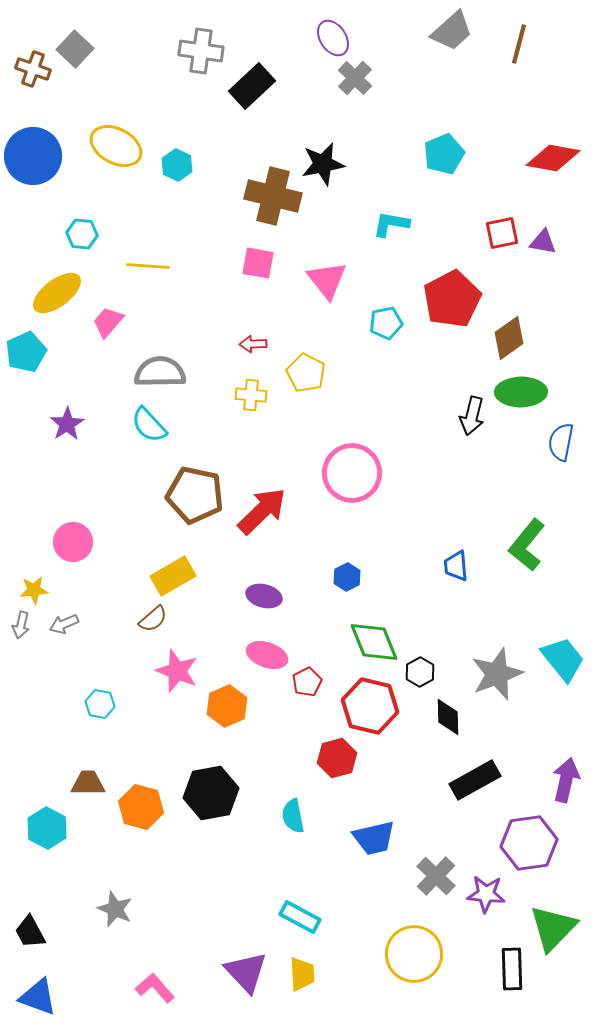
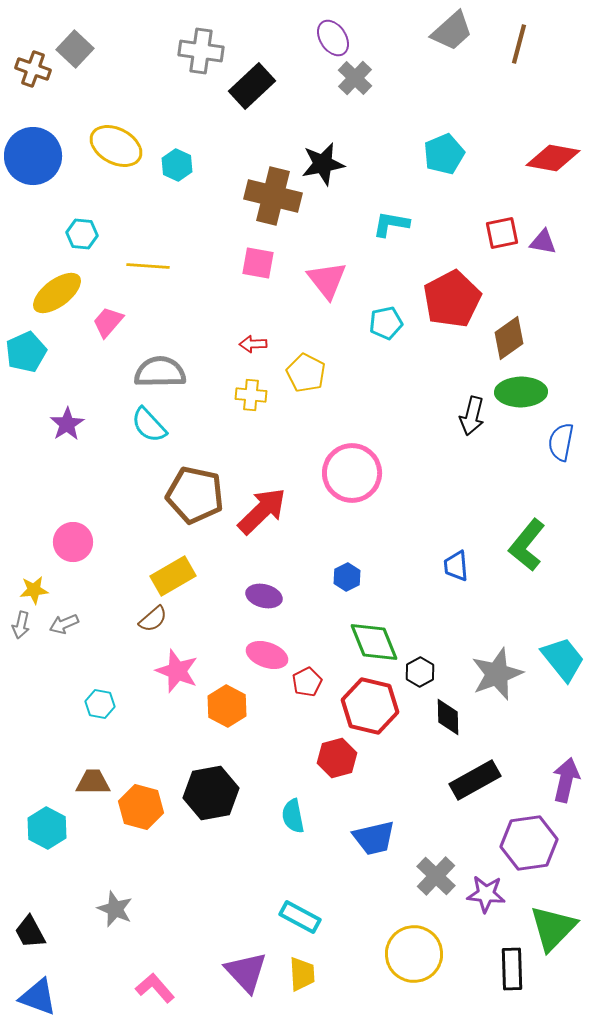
orange hexagon at (227, 706): rotated 9 degrees counterclockwise
brown trapezoid at (88, 783): moved 5 px right, 1 px up
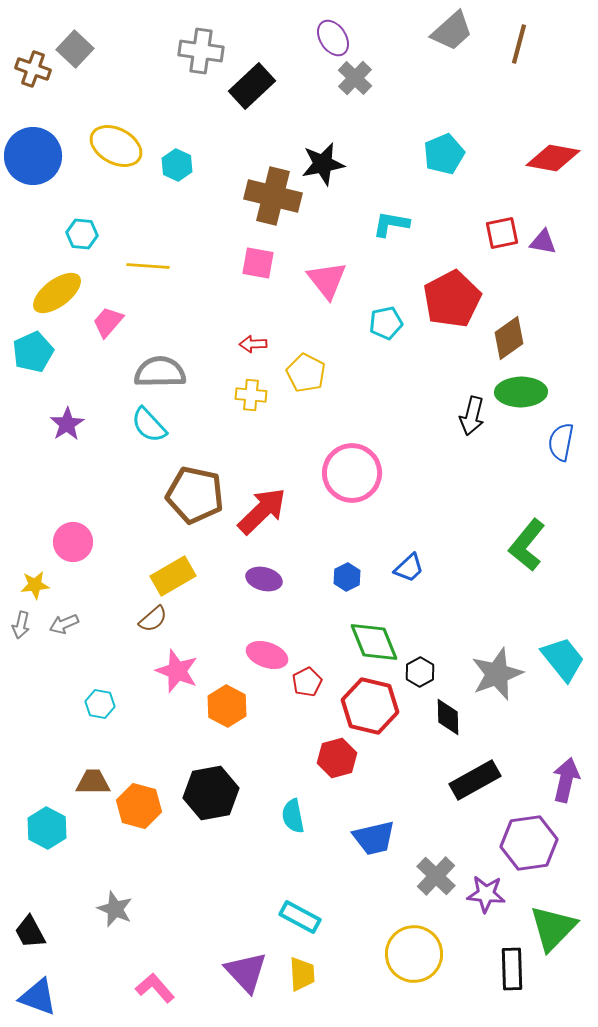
cyan pentagon at (26, 352): moved 7 px right
blue trapezoid at (456, 566): moved 47 px left, 2 px down; rotated 128 degrees counterclockwise
yellow star at (34, 590): moved 1 px right, 5 px up
purple ellipse at (264, 596): moved 17 px up
orange hexagon at (141, 807): moved 2 px left, 1 px up
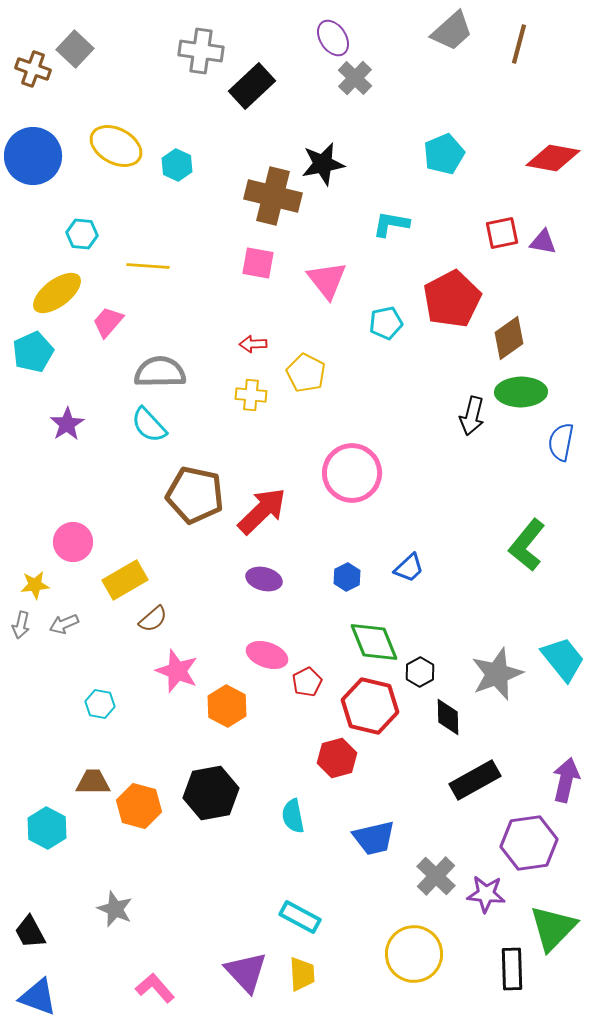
yellow rectangle at (173, 576): moved 48 px left, 4 px down
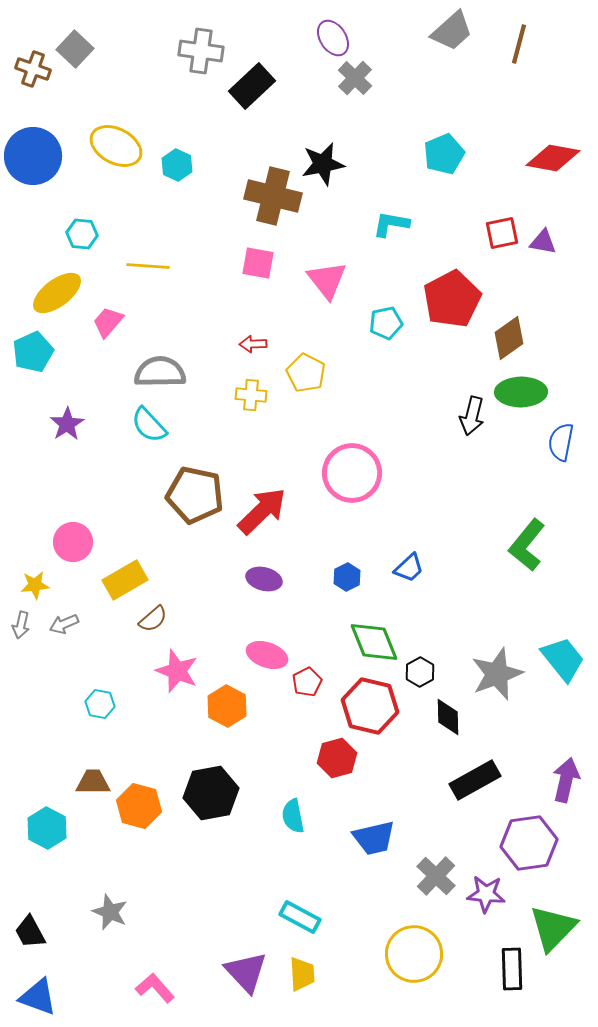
gray star at (115, 909): moved 5 px left, 3 px down
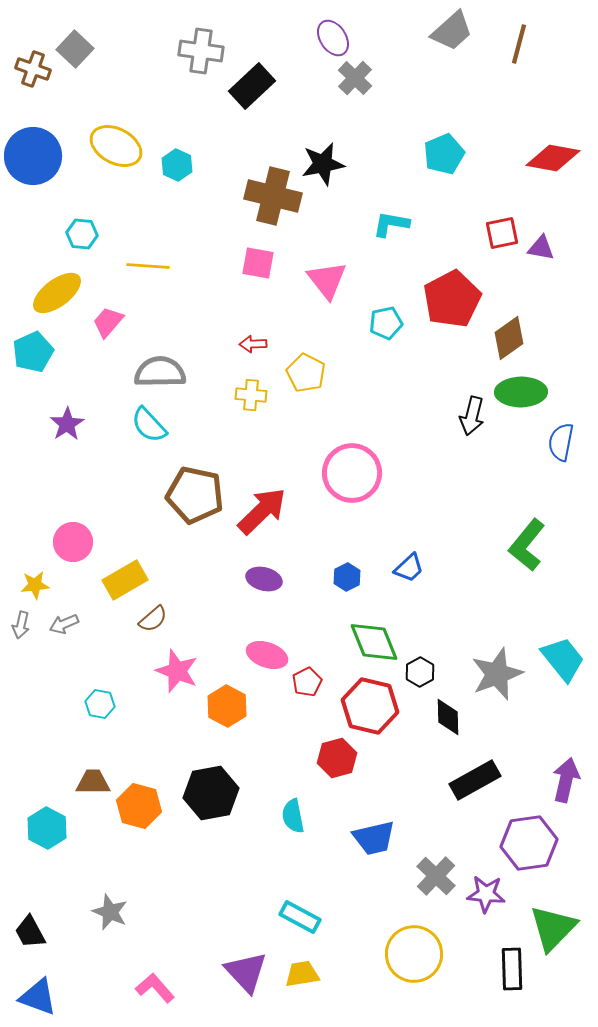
purple triangle at (543, 242): moved 2 px left, 6 px down
yellow trapezoid at (302, 974): rotated 96 degrees counterclockwise
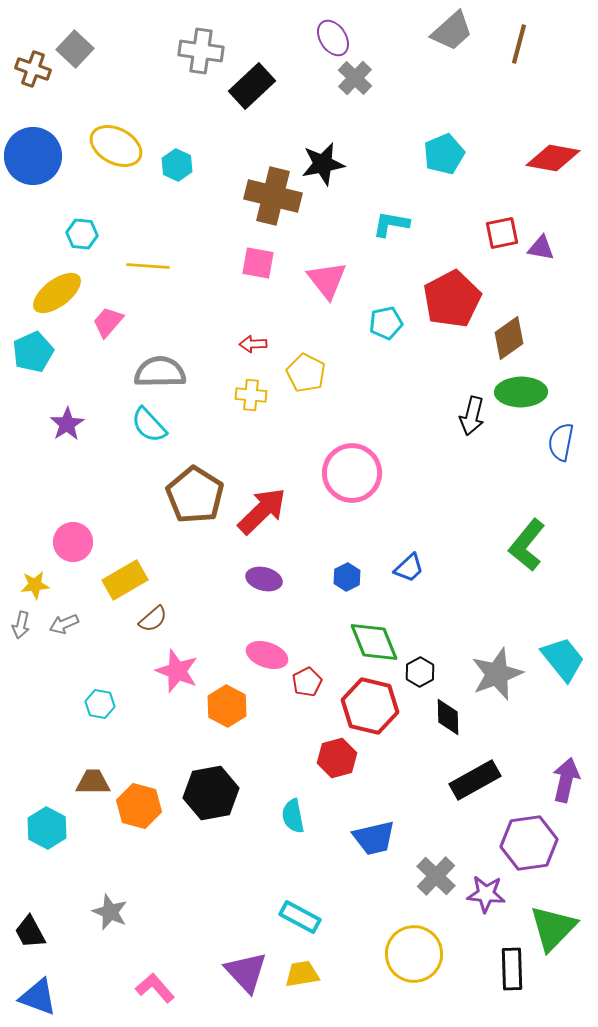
brown pentagon at (195, 495): rotated 20 degrees clockwise
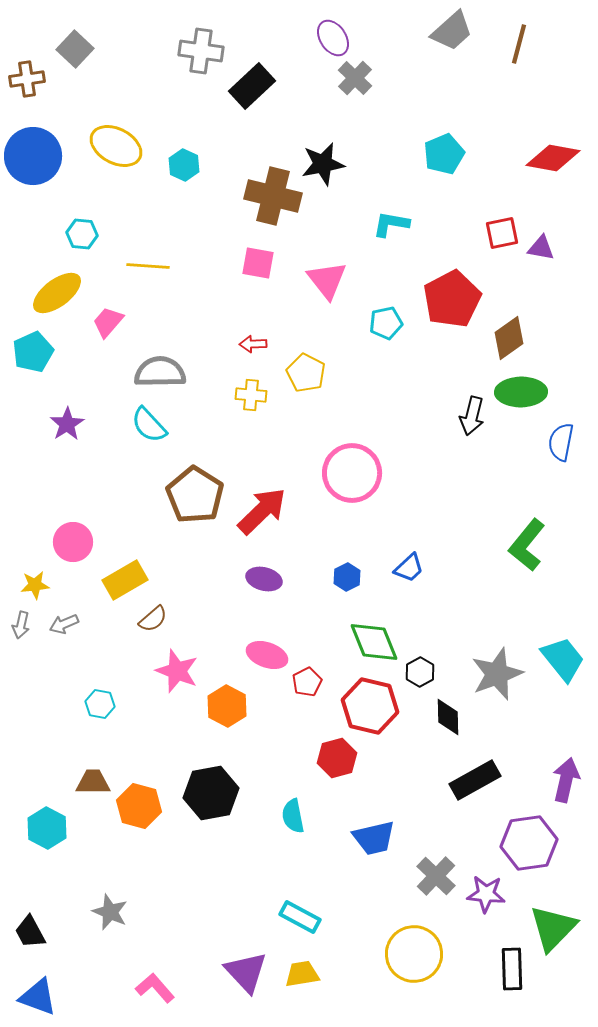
brown cross at (33, 69): moved 6 px left, 10 px down; rotated 28 degrees counterclockwise
cyan hexagon at (177, 165): moved 7 px right
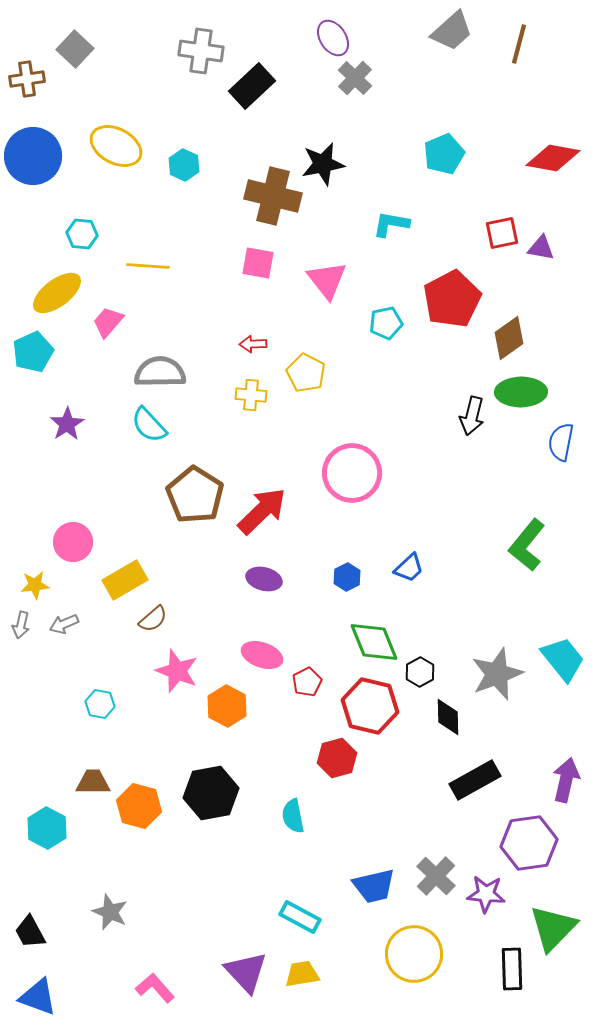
pink ellipse at (267, 655): moved 5 px left
blue trapezoid at (374, 838): moved 48 px down
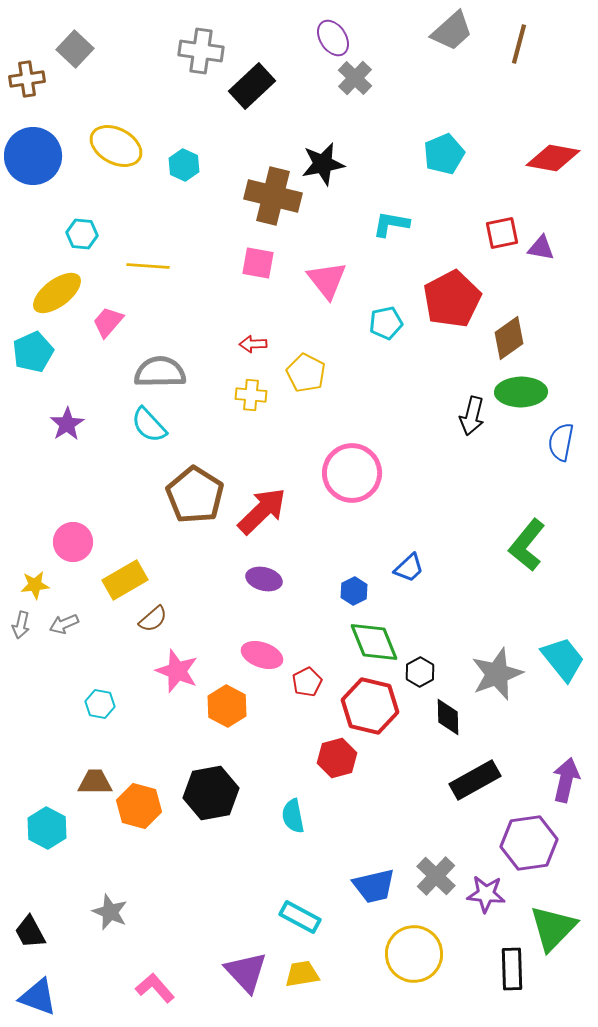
blue hexagon at (347, 577): moved 7 px right, 14 px down
brown trapezoid at (93, 782): moved 2 px right
